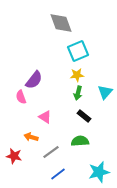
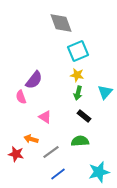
yellow star: rotated 16 degrees clockwise
orange arrow: moved 2 px down
red star: moved 2 px right, 2 px up
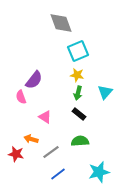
black rectangle: moved 5 px left, 2 px up
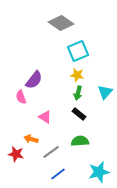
gray diamond: rotated 35 degrees counterclockwise
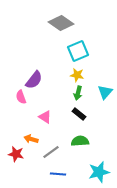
blue line: rotated 42 degrees clockwise
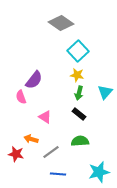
cyan square: rotated 20 degrees counterclockwise
green arrow: moved 1 px right
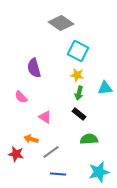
cyan square: rotated 20 degrees counterclockwise
purple semicircle: moved 12 px up; rotated 126 degrees clockwise
cyan triangle: moved 4 px up; rotated 42 degrees clockwise
pink semicircle: rotated 24 degrees counterclockwise
green semicircle: moved 9 px right, 2 px up
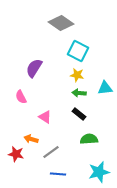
purple semicircle: rotated 48 degrees clockwise
green arrow: rotated 80 degrees clockwise
pink semicircle: rotated 16 degrees clockwise
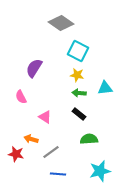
cyan star: moved 1 px right, 1 px up
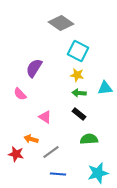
pink semicircle: moved 1 px left, 3 px up; rotated 16 degrees counterclockwise
cyan star: moved 2 px left, 2 px down
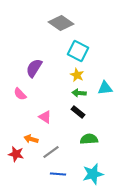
yellow star: rotated 16 degrees clockwise
black rectangle: moved 1 px left, 2 px up
cyan star: moved 5 px left, 1 px down
